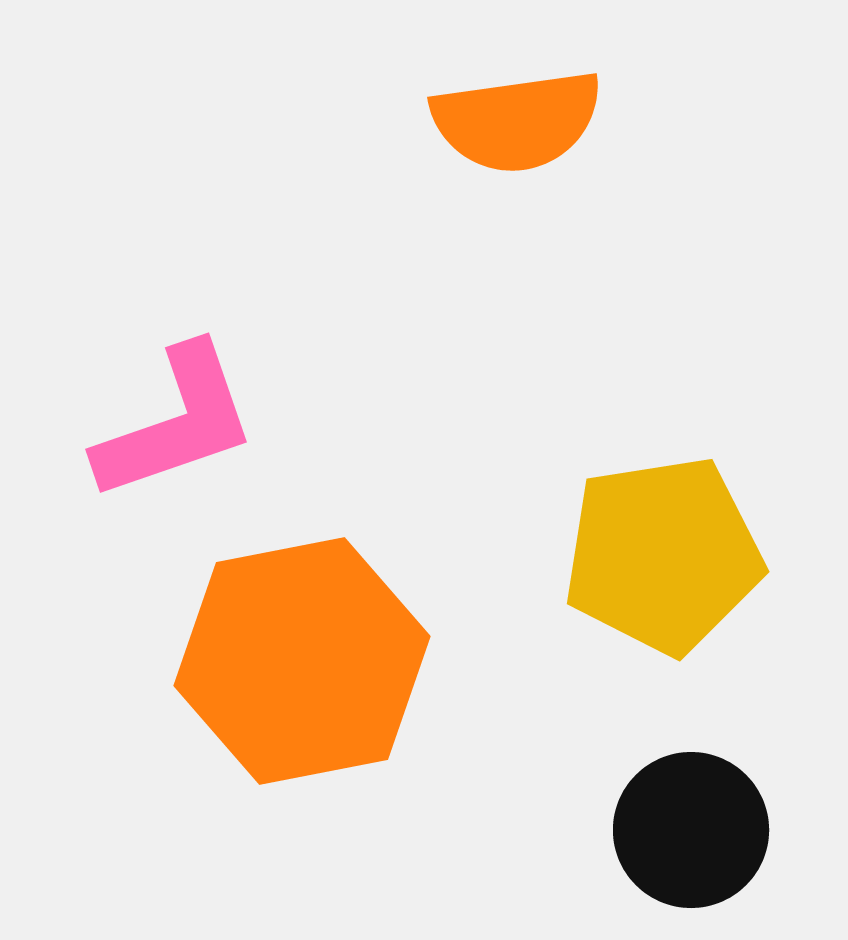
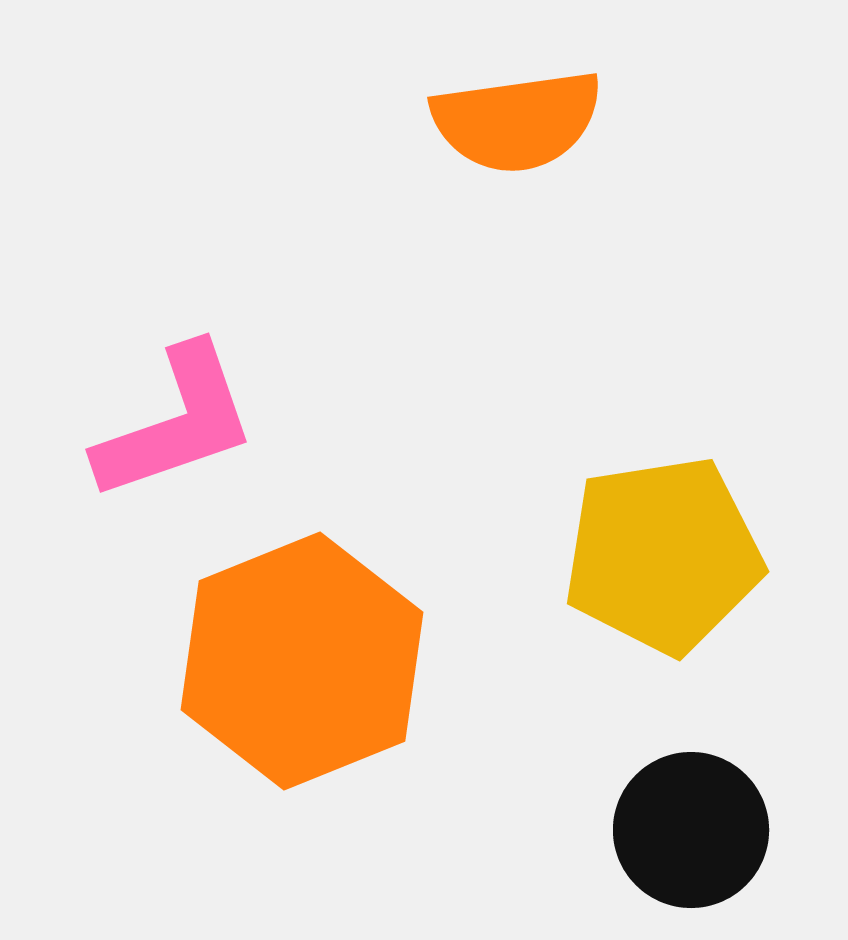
orange hexagon: rotated 11 degrees counterclockwise
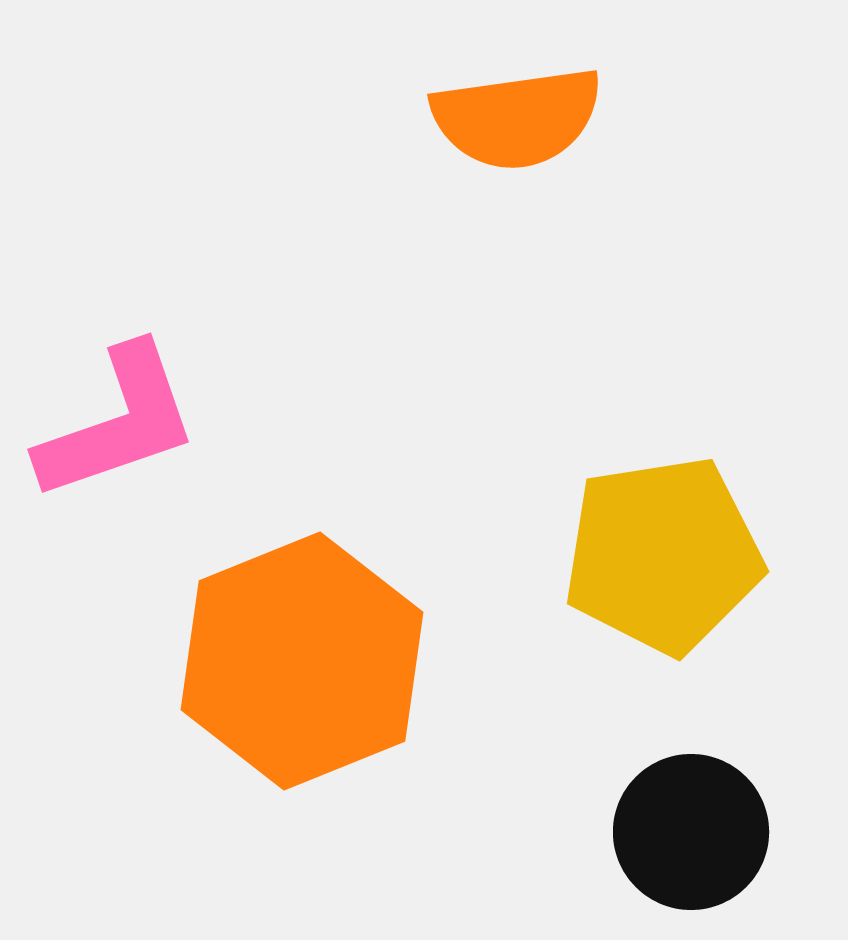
orange semicircle: moved 3 px up
pink L-shape: moved 58 px left
black circle: moved 2 px down
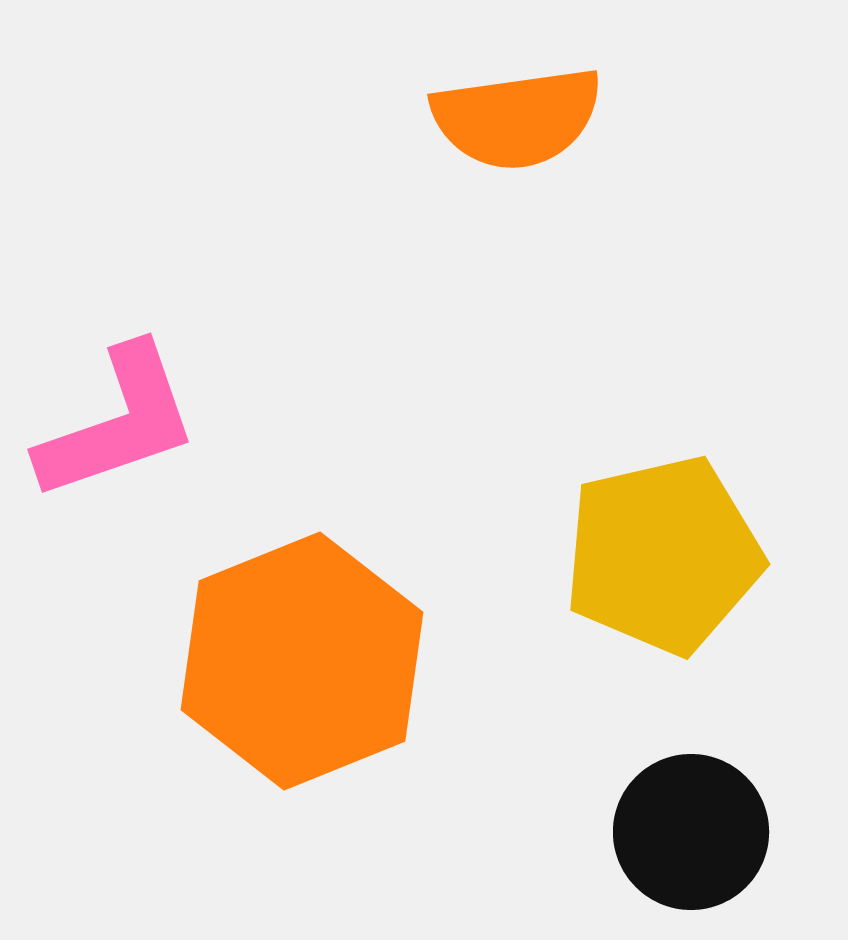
yellow pentagon: rotated 4 degrees counterclockwise
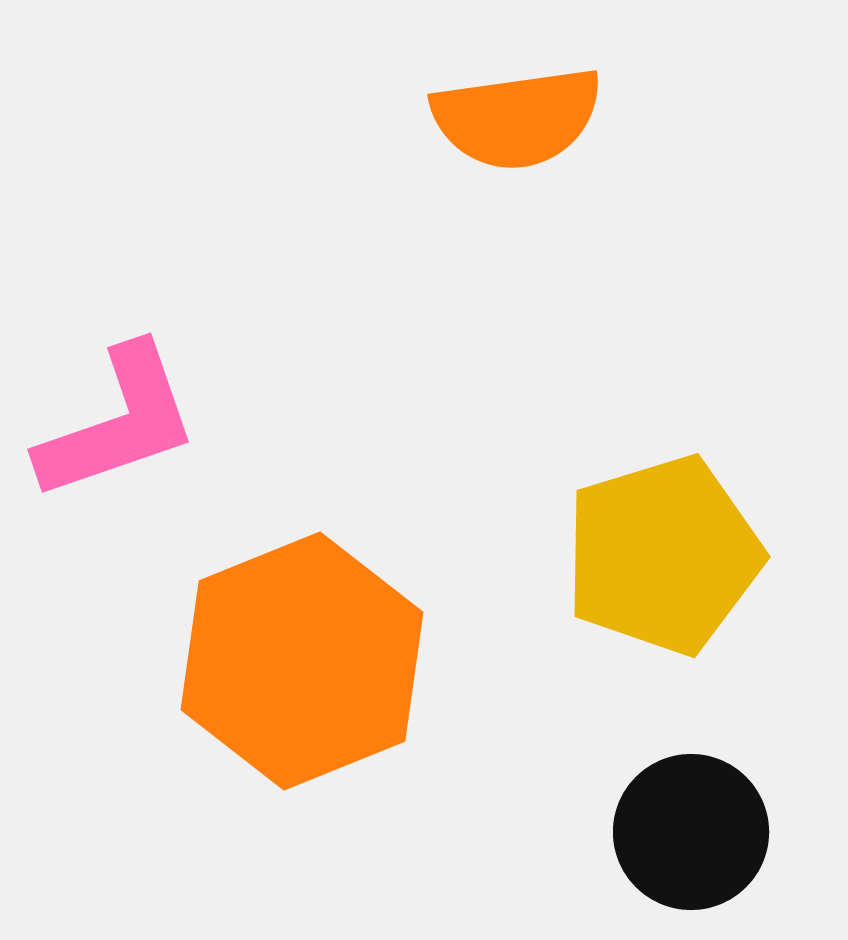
yellow pentagon: rotated 4 degrees counterclockwise
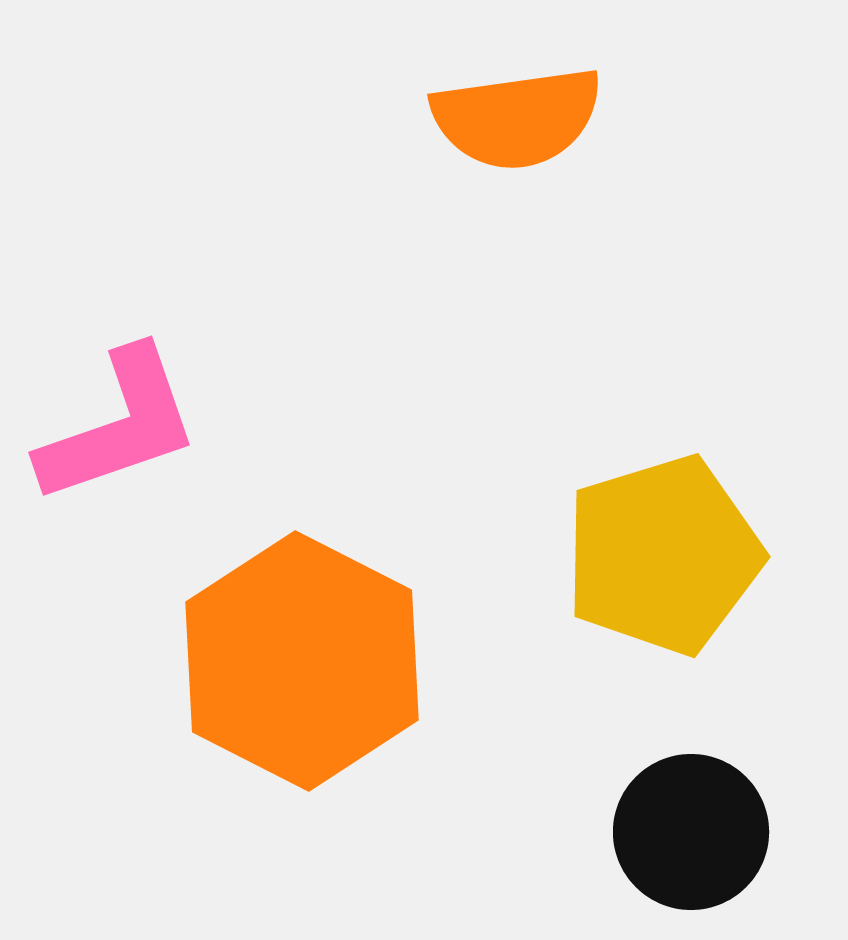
pink L-shape: moved 1 px right, 3 px down
orange hexagon: rotated 11 degrees counterclockwise
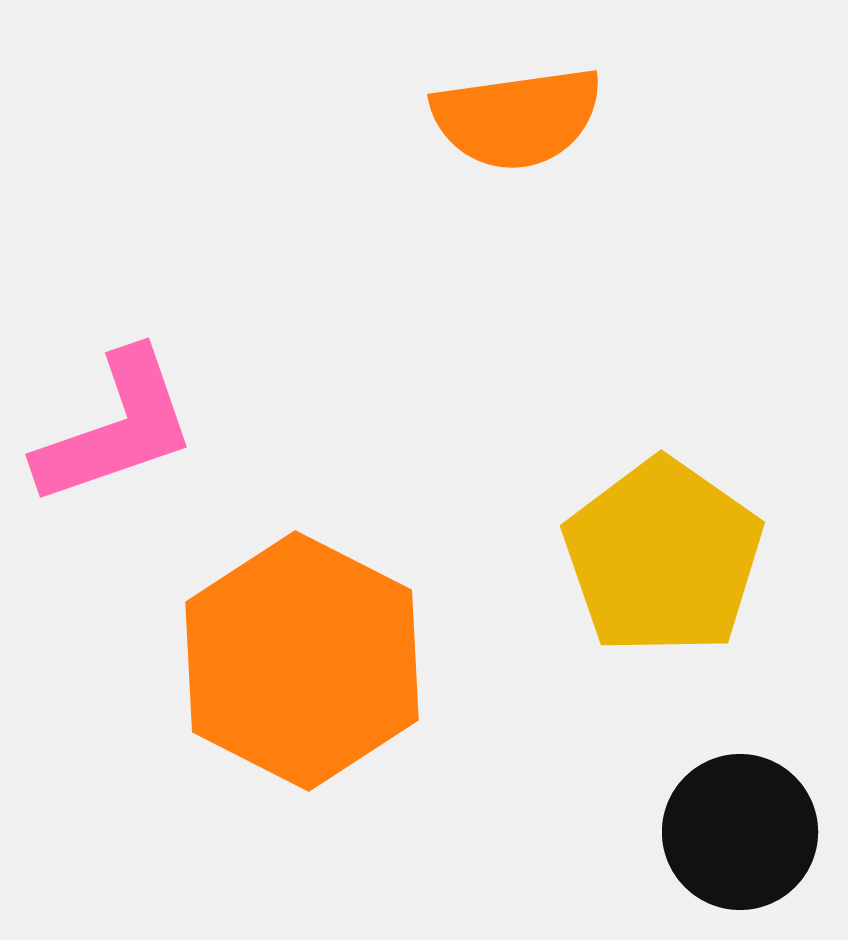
pink L-shape: moved 3 px left, 2 px down
yellow pentagon: moved 2 px down; rotated 20 degrees counterclockwise
black circle: moved 49 px right
